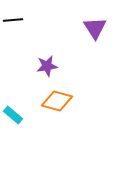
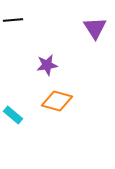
purple star: moved 1 px up
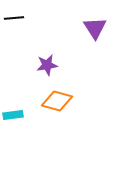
black line: moved 1 px right, 2 px up
cyan rectangle: rotated 48 degrees counterclockwise
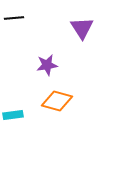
purple triangle: moved 13 px left
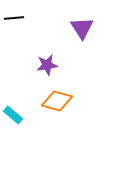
cyan rectangle: rotated 48 degrees clockwise
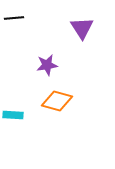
cyan rectangle: rotated 36 degrees counterclockwise
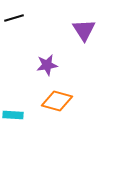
black line: rotated 12 degrees counterclockwise
purple triangle: moved 2 px right, 2 px down
